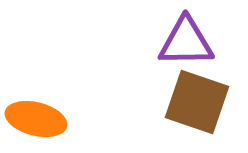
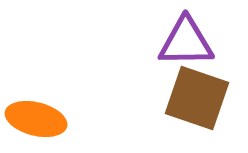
brown square: moved 4 px up
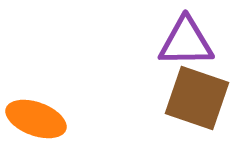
orange ellipse: rotated 6 degrees clockwise
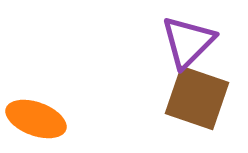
purple triangle: moved 2 px right; rotated 44 degrees counterclockwise
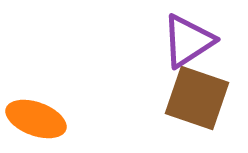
purple triangle: moved 1 px up; rotated 12 degrees clockwise
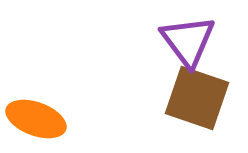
purple triangle: rotated 34 degrees counterclockwise
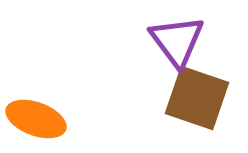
purple triangle: moved 11 px left
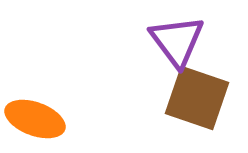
orange ellipse: moved 1 px left
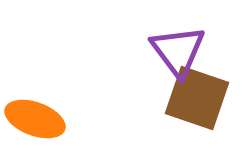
purple triangle: moved 1 px right, 10 px down
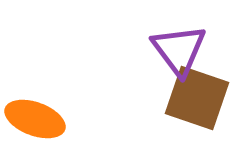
purple triangle: moved 1 px right, 1 px up
